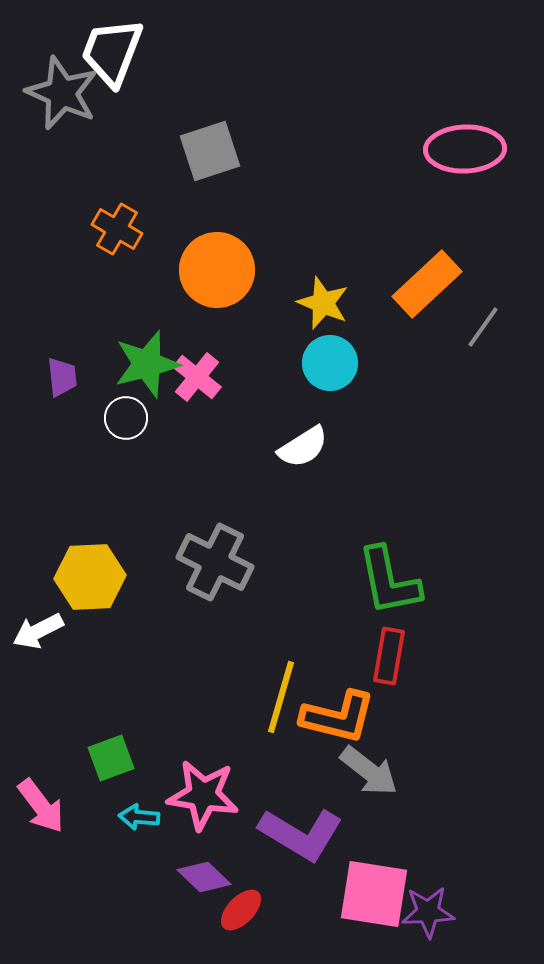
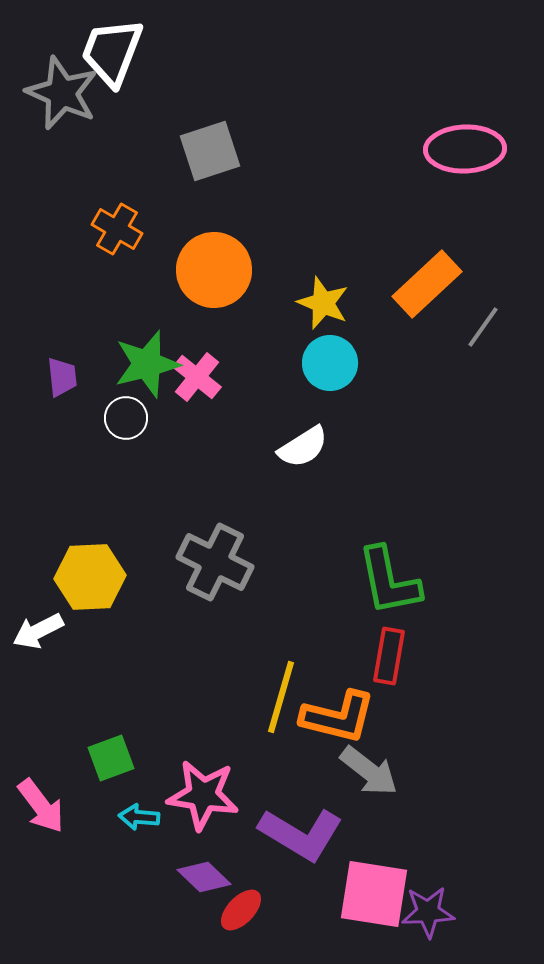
orange circle: moved 3 px left
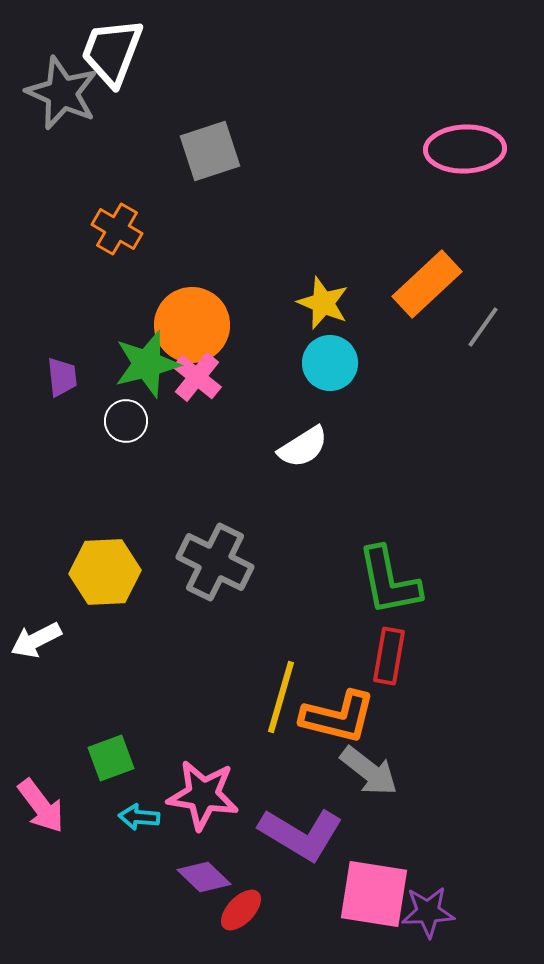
orange circle: moved 22 px left, 55 px down
white circle: moved 3 px down
yellow hexagon: moved 15 px right, 5 px up
white arrow: moved 2 px left, 9 px down
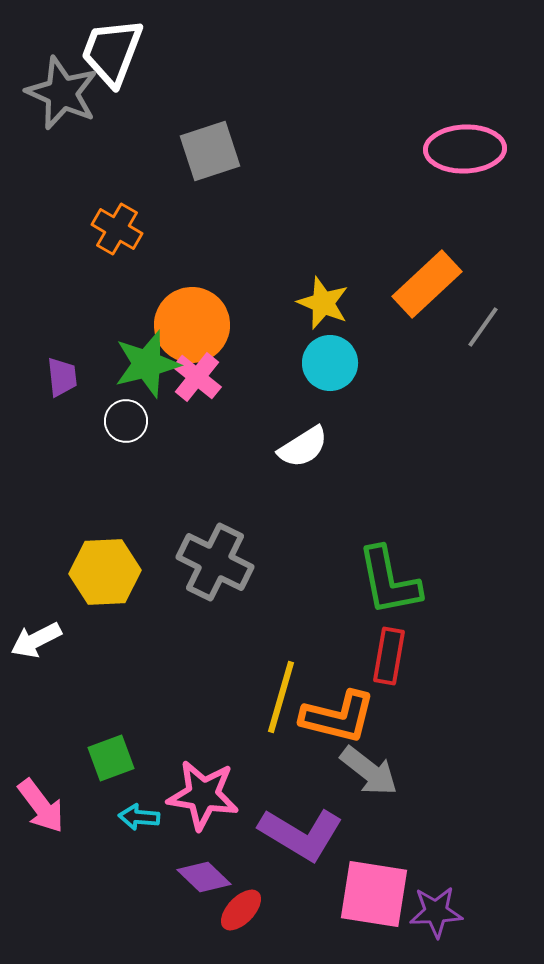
purple star: moved 8 px right
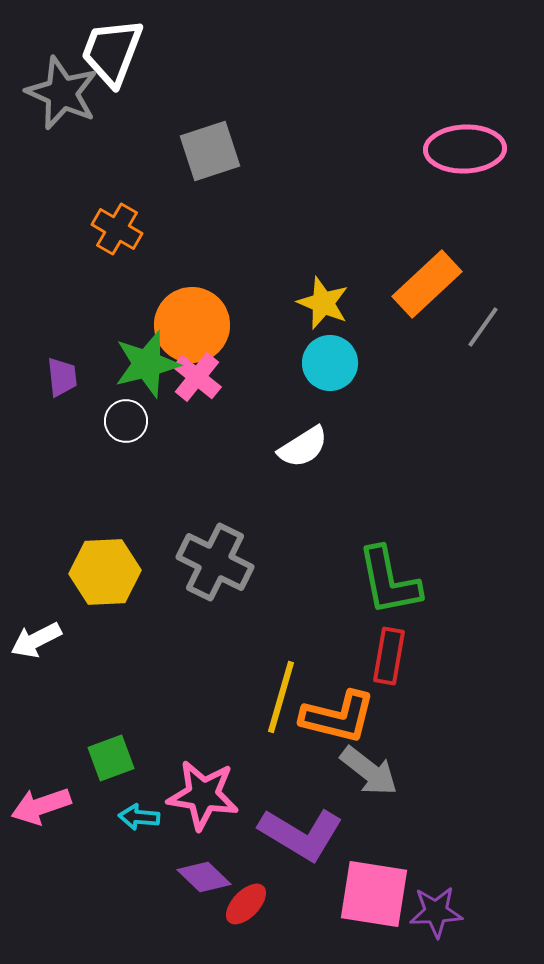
pink arrow: rotated 108 degrees clockwise
red ellipse: moved 5 px right, 6 px up
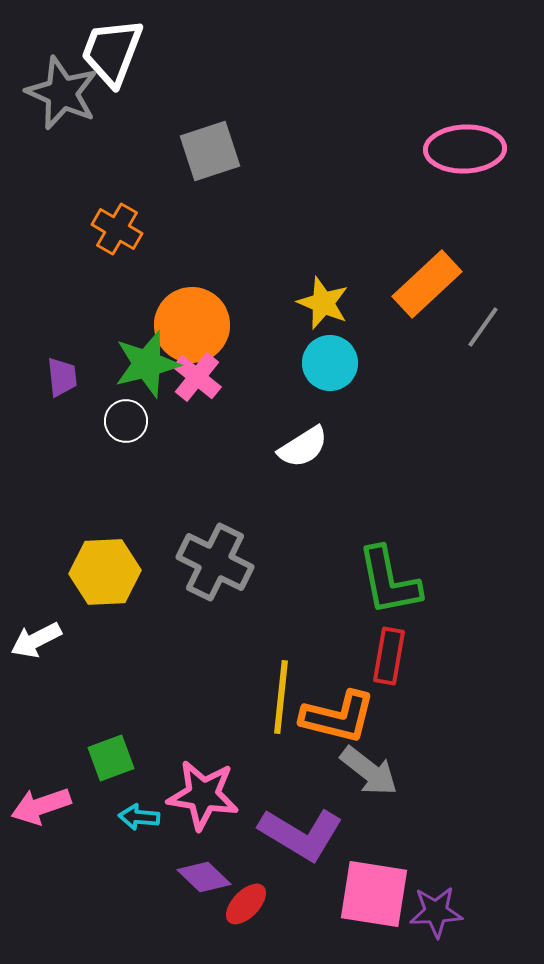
yellow line: rotated 10 degrees counterclockwise
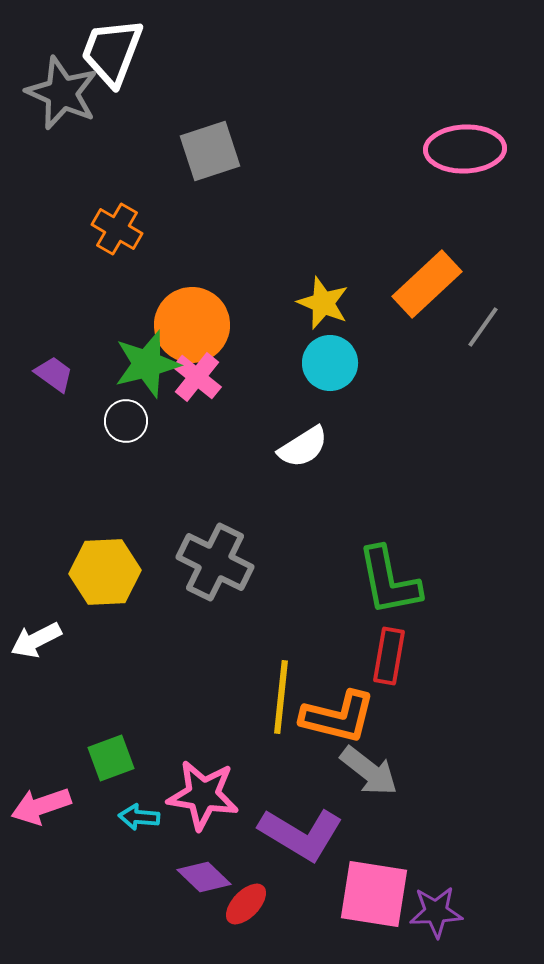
purple trapezoid: moved 8 px left, 3 px up; rotated 48 degrees counterclockwise
